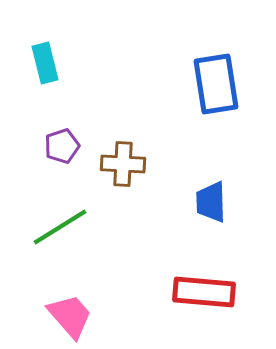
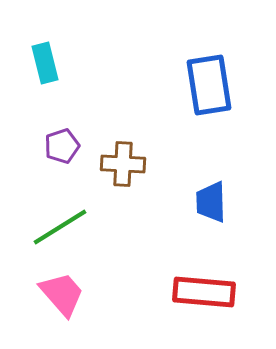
blue rectangle: moved 7 px left, 1 px down
pink trapezoid: moved 8 px left, 22 px up
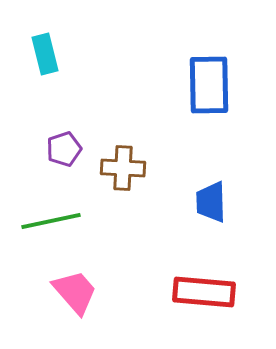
cyan rectangle: moved 9 px up
blue rectangle: rotated 8 degrees clockwise
purple pentagon: moved 2 px right, 3 px down
brown cross: moved 4 px down
green line: moved 9 px left, 6 px up; rotated 20 degrees clockwise
pink trapezoid: moved 13 px right, 2 px up
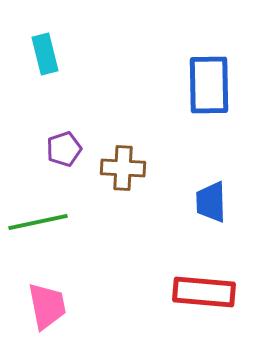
green line: moved 13 px left, 1 px down
pink trapezoid: moved 28 px left, 14 px down; rotated 30 degrees clockwise
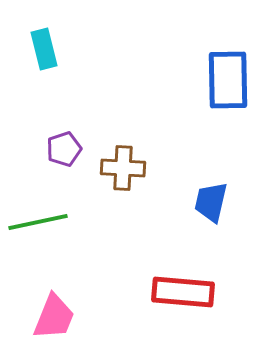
cyan rectangle: moved 1 px left, 5 px up
blue rectangle: moved 19 px right, 5 px up
blue trapezoid: rotated 15 degrees clockwise
red rectangle: moved 21 px left
pink trapezoid: moved 7 px right, 11 px down; rotated 33 degrees clockwise
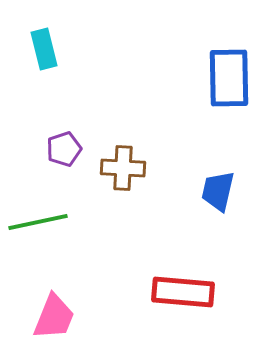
blue rectangle: moved 1 px right, 2 px up
blue trapezoid: moved 7 px right, 11 px up
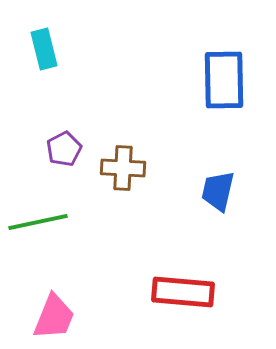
blue rectangle: moved 5 px left, 2 px down
purple pentagon: rotated 8 degrees counterclockwise
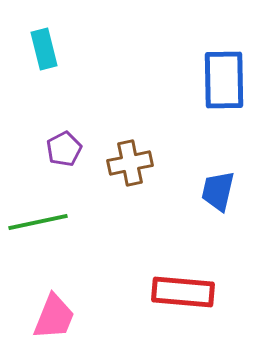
brown cross: moved 7 px right, 5 px up; rotated 15 degrees counterclockwise
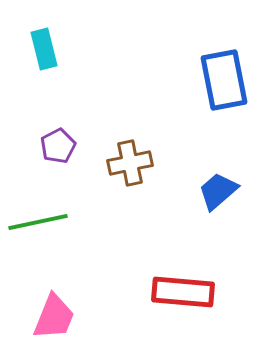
blue rectangle: rotated 10 degrees counterclockwise
purple pentagon: moved 6 px left, 3 px up
blue trapezoid: rotated 36 degrees clockwise
